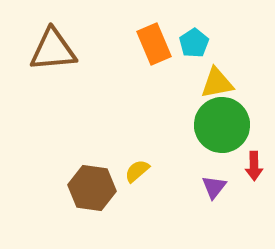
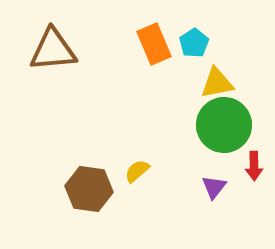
green circle: moved 2 px right
brown hexagon: moved 3 px left, 1 px down
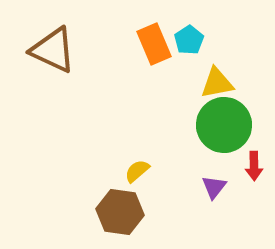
cyan pentagon: moved 5 px left, 3 px up
brown triangle: rotated 30 degrees clockwise
brown hexagon: moved 31 px right, 23 px down
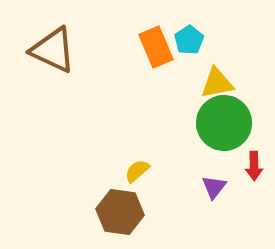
orange rectangle: moved 2 px right, 3 px down
green circle: moved 2 px up
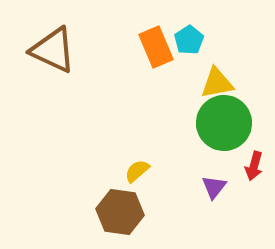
red arrow: rotated 16 degrees clockwise
